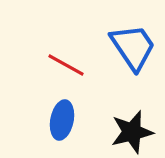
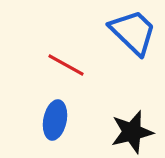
blue trapezoid: moved 15 px up; rotated 12 degrees counterclockwise
blue ellipse: moved 7 px left
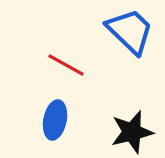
blue trapezoid: moved 3 px left, 1 px up
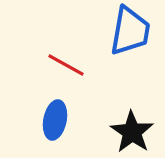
blue trapezoid: rotated 56 degrees clockwise
black star: rotated 24 degrees counterclockwise
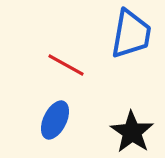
blue trapezoid: moved 1 px right, 3 px down
blue ellipse: rotated 15 degrees clockwise
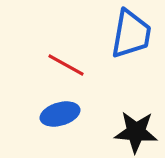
blue ellipse: moved 5 px right, 6 px up; rotated 48 degrees clockwise
black star: moved 4 px right; rotated 30 degrees counterclockwise
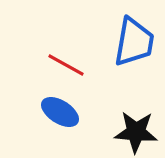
blue trapezoid: moved 3 px right, 8 px down
blue ellipse: moved 2 px up; rotated 48 degrees clockwise
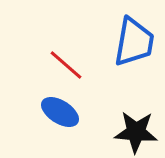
red line: rotated 12 degrees clockwise
